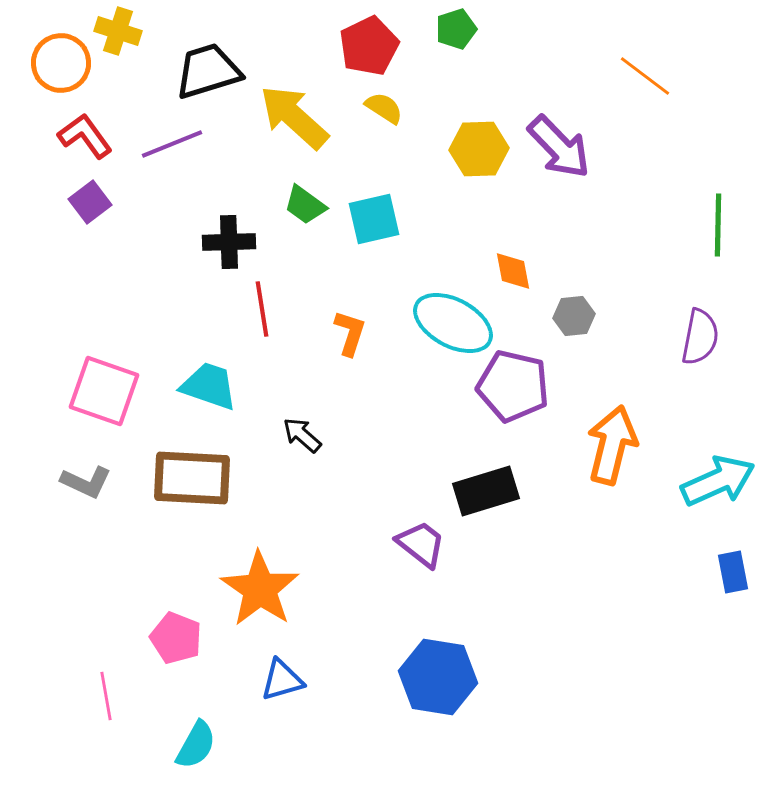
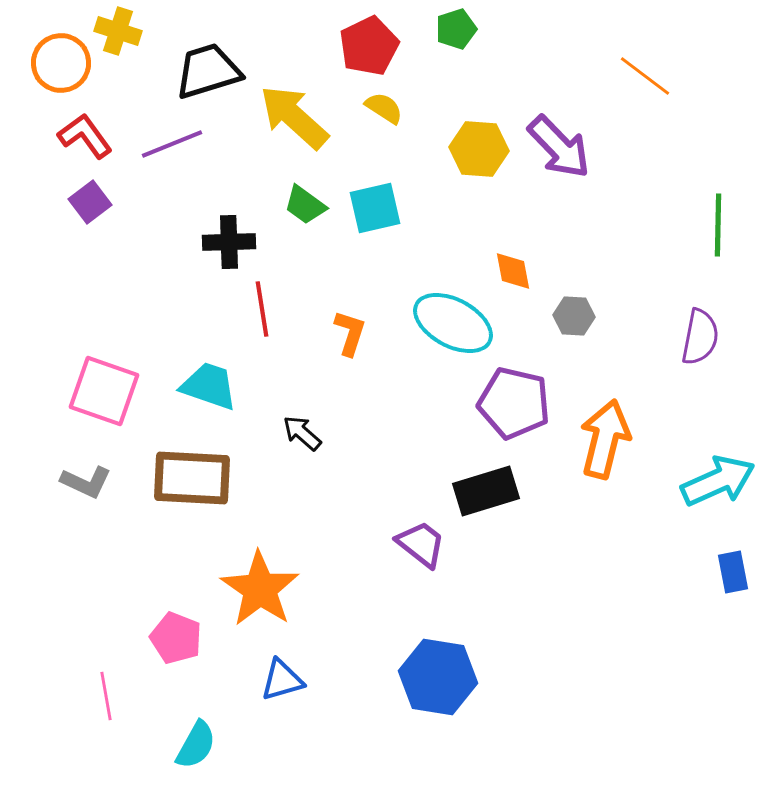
yellow hexagon: rotated 6 degrees clockwise
cyan square: moved 1 px right, 11 px up
gray hexagon: rotated 9 degrees clockwise
purple pentagon: moved 1 px right, 17 px down
black arrow: moved 2 px up
orange arrow: moved 7 px left, 6 px up
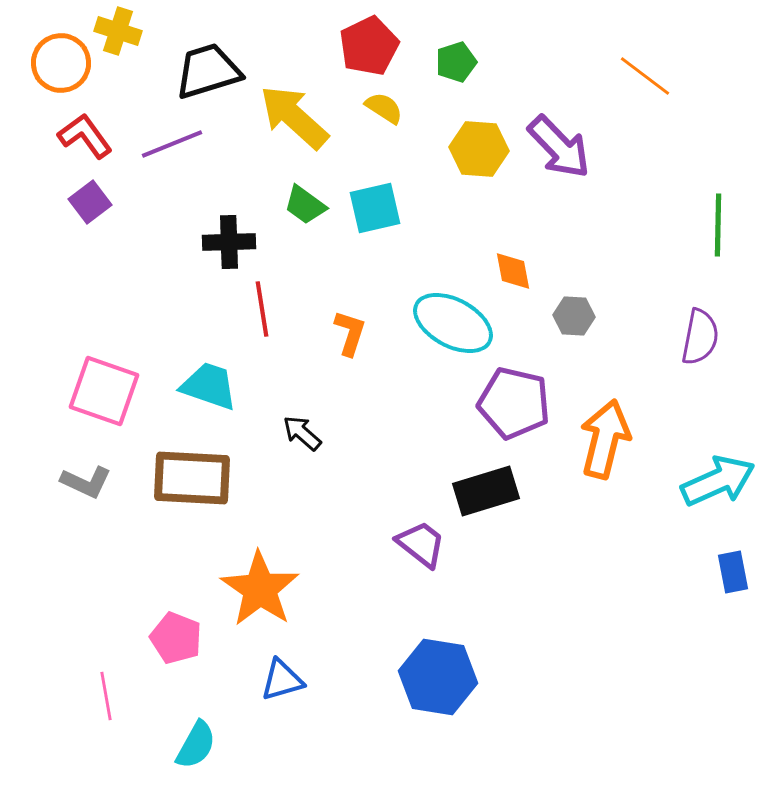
green pentagon: moved 33 px down
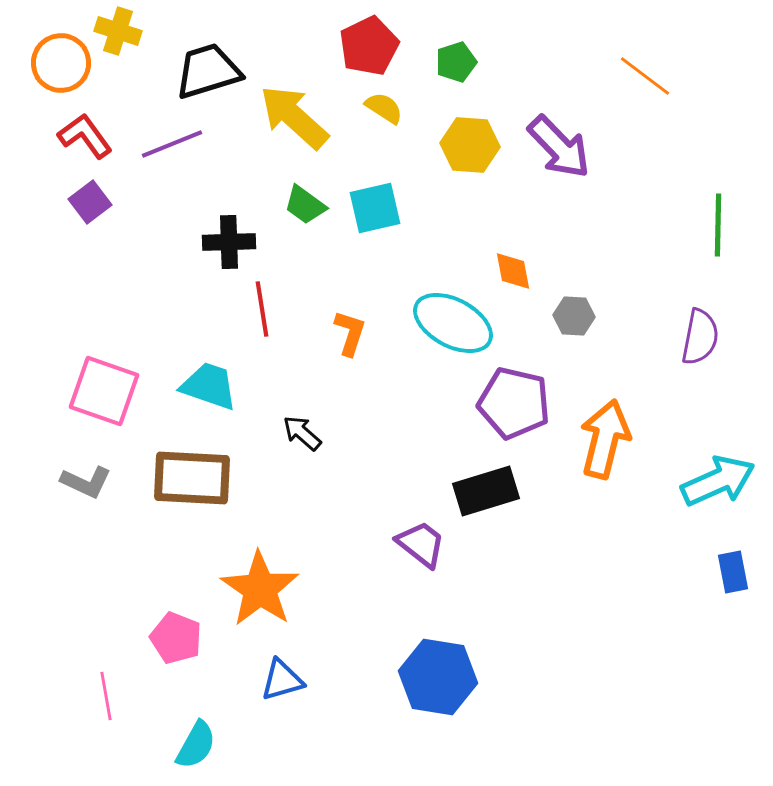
yellow hexagon: moved 9 px left, 4 px up
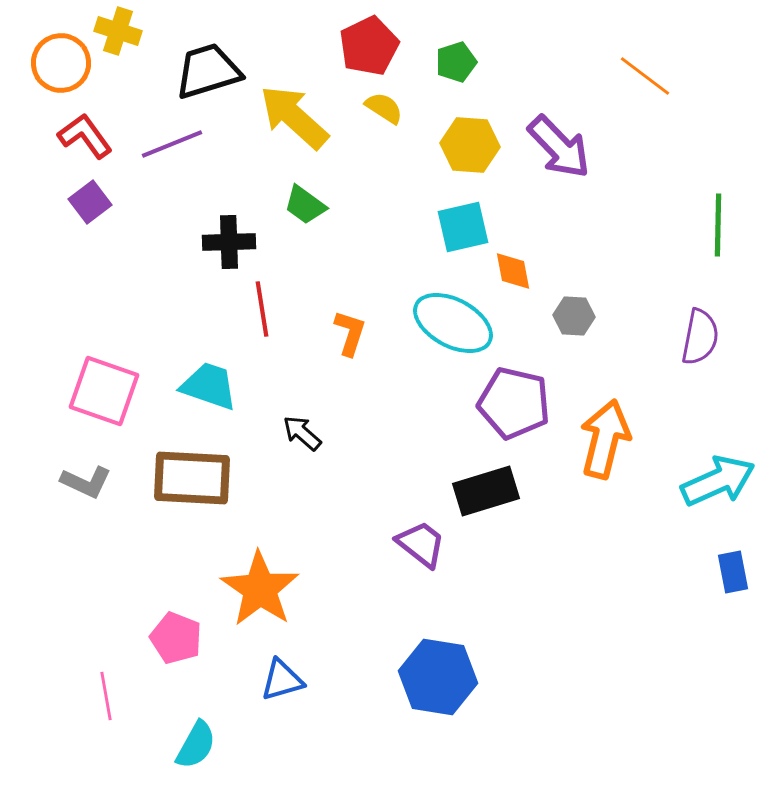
cyan square: moved 88 px right, 19 px down
